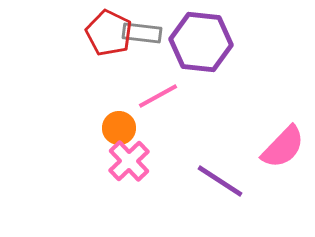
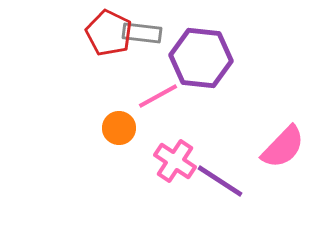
purple hexagon: moved 16 px down
pink cross: moved 46 px right; rotated 12 degrees counterclockwise
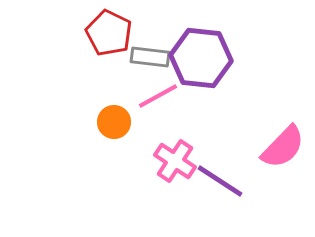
gray rectangle: moved 8 px right, 24 px down
orange circle: moved 5 px left, 6 px up
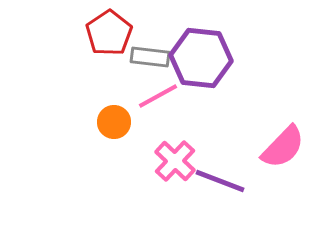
red pentagon: rotated 12 degrees clockwise
pink cross: rotated 9 degrees clockwise
purple line: rotated 12 degrees counterclockwise
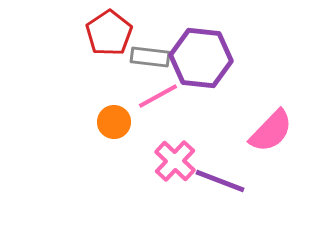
pink semicircle: moved 12 px left, 16 px up
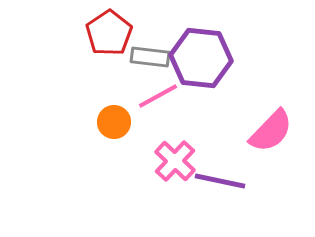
purple line: rotated 9 degrees counterclockwise
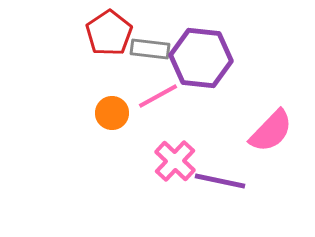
gray rectangle: moved 8 px up
orange circle: moved 2 px left, 9 px up
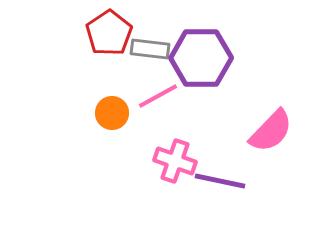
purple hexagon: rotated 6 degrees counterclockwise
pink cross: rotated 24 degrees counterclockwise
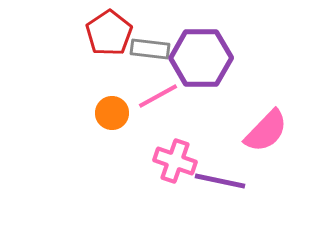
pink semicircle: moved 5 px left
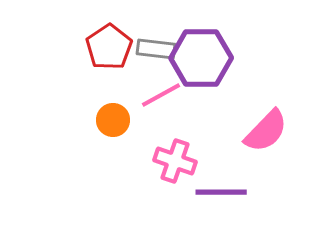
red pentagon: moved 14 px down
gray rectangle: moved 6 px right
pink line: moved 3 px right, 1 px up
orange circle: moved 1 px right, 7 px down
purple line: moved 1 px right, 11 px down; rotated 12 degrees counterclockwise
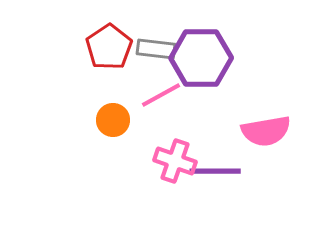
pink semicircle: rotated 36 degrees clockwise
purple line: moved 6 px left, 21 px up
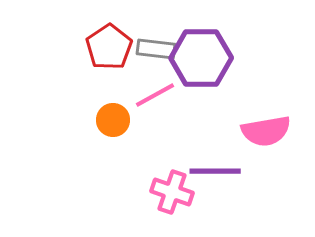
pink line: moved 6 px left
pink cross: moved 3 px left, 31 px down
